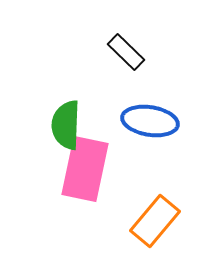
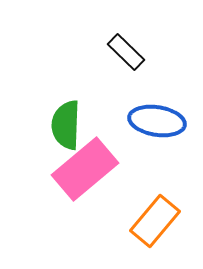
blue ellipse: moved 7 px right
pink rectangle: rotated 38 degrees clockwise
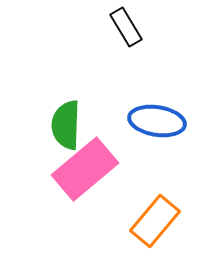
black rectangle: moved 25 px up; rotated 15 degrees clockwise
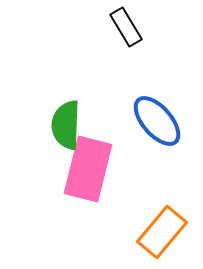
blue ellipse: rotated 40 degrees clockwise
pink rectangle: moved 3 px right; rotated 36 degrees counterclockwise
orange rectangle: moved 7 px right, 11 px down
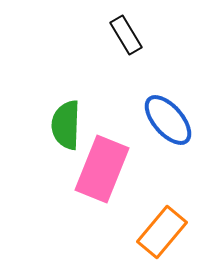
black rectangle: moved 8 px down
blue ellipse: moved 11 px right, 1 px up
pink rectangle: moved 14 px right; rotated 8 degrees clockwise
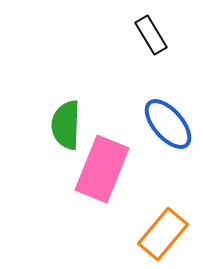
black rectangle: moved 25 px right
blue ellipse: moved 4 px down
orange rectangle: moved 1 px right, 2 px down
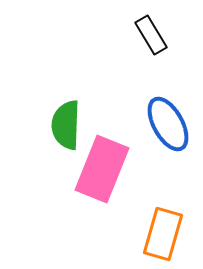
blue ellipse: rotated 12 degrees clockwise
orange rectangle: rotated 24 degrees counterclockwise
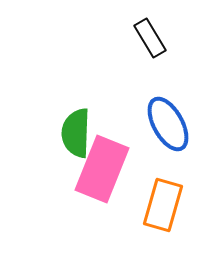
black rectangle: moved 1 px left, 3 px down
green semicircle: moved 10 px right, 8 px down
orange rectangle: moved 29 px up
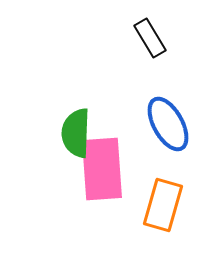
pink rectangle: rotated 26 degrees counterclockwise
